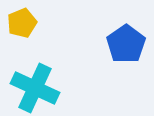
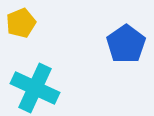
yellow pentagon: moved 1 px left
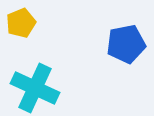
blue pentagon: rotated 24 degrees clockwise
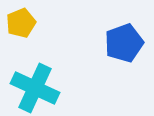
blue pentagon: moved 2 px left, 1 px up; rotated 9 degrees counterclockwise
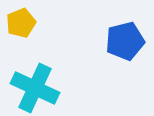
blue pentagon: moved 1 px right, 2 px up; rotated 6 degrees clockwise
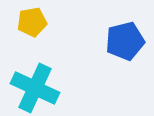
yellow pentagon: moved 11 px right, 1 px up; rotated 12 degrees clockwise
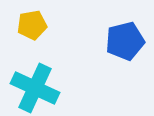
yellow pentagon: moved 3 px down
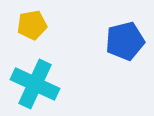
cyan cross: moved 4 px up
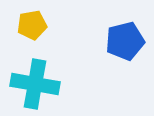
cyan cross: rotated 15 degrees counterclockwise
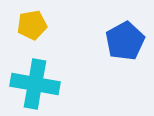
blue pentagon: rotated 15 degrees counterclockwise
